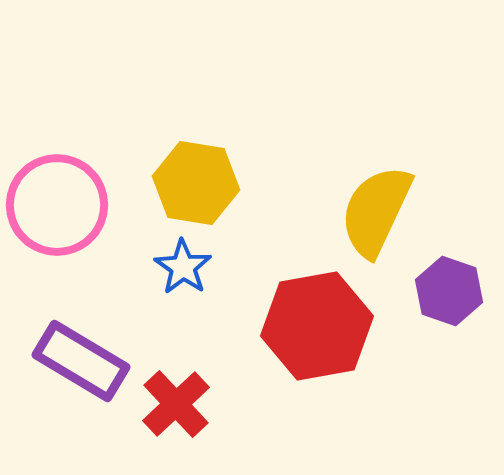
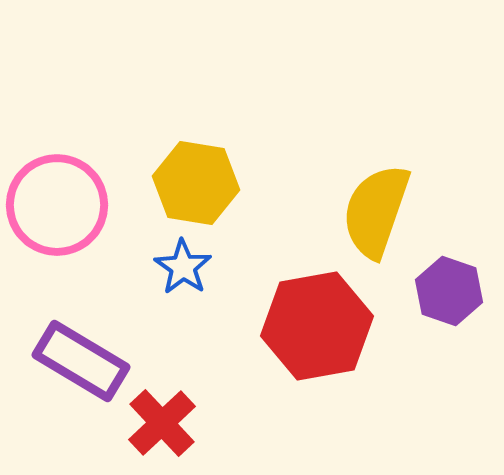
yellow semicircle: rotated 6 degrees counterclockwise
red cross: moved 14 px left, 19 px down
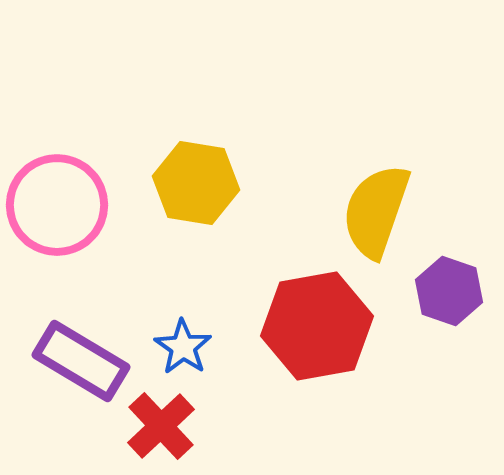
blue star: moved 80 px down
red cross: moved 1 px left, 3 px down
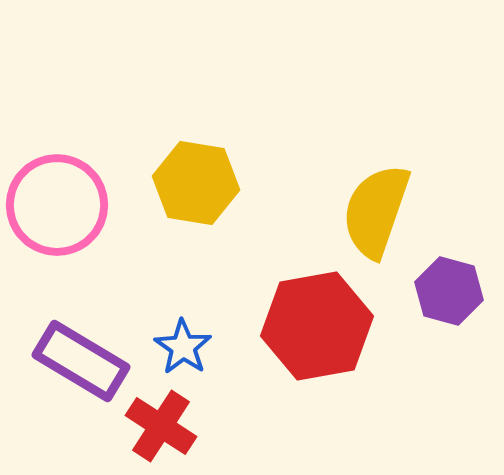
purple hexagon: rotated 4 degrees counterclockwise
red cross: rotated 14 degrees counterclockwise
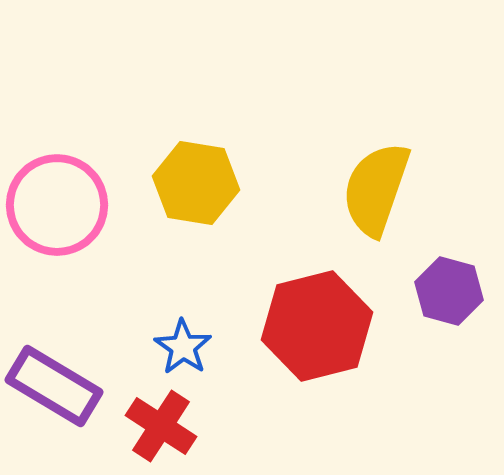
yellow semicircle: moved 22 px up
red hexagon: rotated 4 degrees counterclockwise
purple rectangle: moved 27 px left, 25 px down
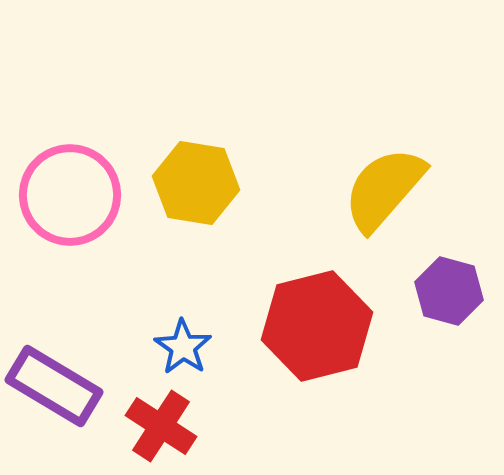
yellow semicircle: moved 8 px right; rotated 22 degrees clockwise
pink circle: moved 13 px right, 10 px up
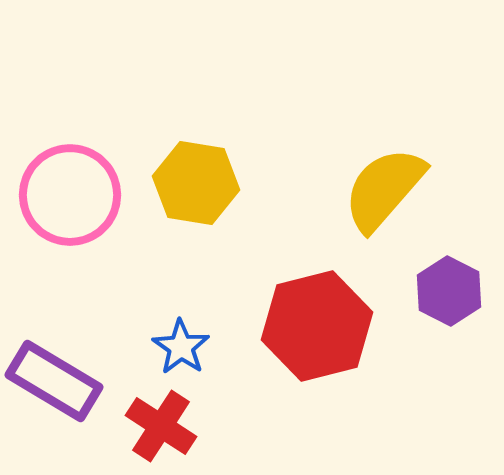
purple hexagon: rotated 12 degrees clockwise
blue star: moved 2 px left
purple rectangle: moved 5 px up
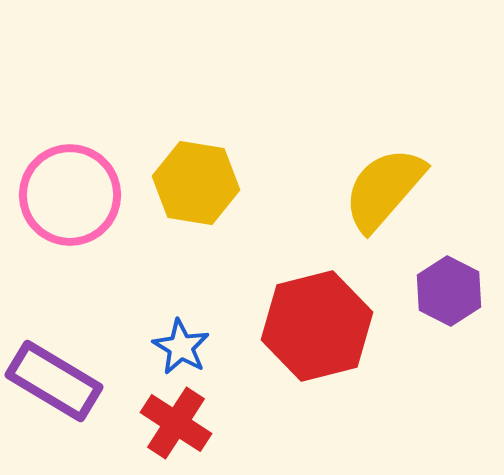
blue star: rotated 4 degrees counterclockwise
red cross: moved 15 px right, 3 px up
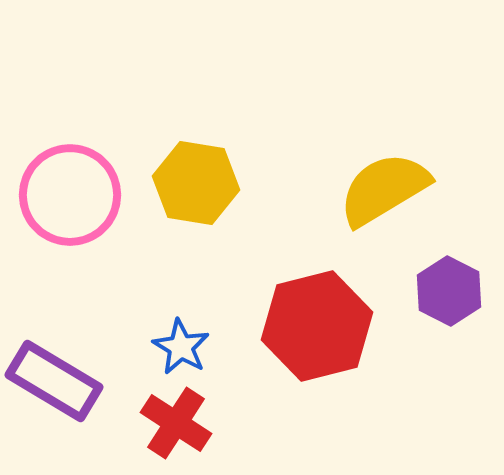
yellow semicircle: rotated 18 degrees clockwise
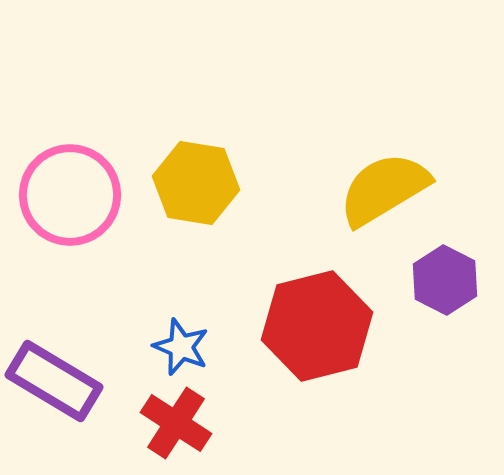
purple hexagon: moved 4 px left, 11 px up
blue star: rotated 8 degrees counterclockwise
